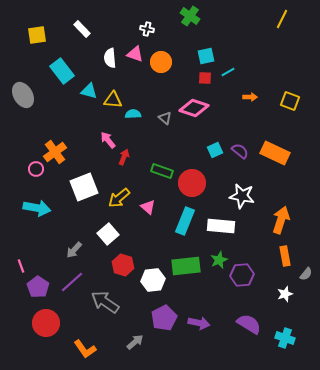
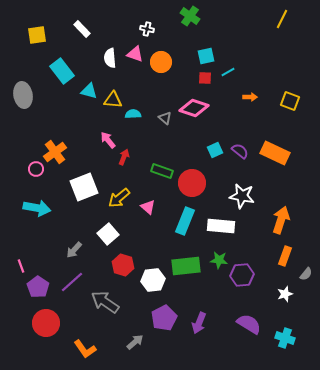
gray ellipse at (23, 95): rotated 20 degrees clockwise
orange rectangle at (285, 256): rotated 30 degrees clockwise
green star at (219, 260): rotated 30 degrees clockwise
purple arrow at (199, 323): rotated 100 degrees clockwise
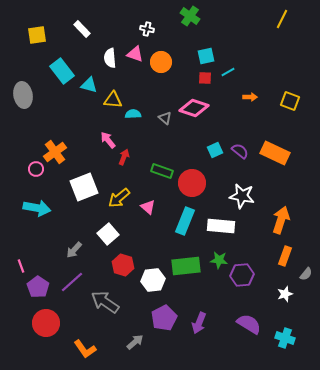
cyan triangle at (89, 91): moved 6 px up
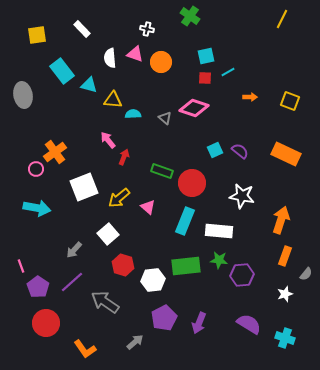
orange rectangle at (275, 153): moved 11 px right, 1 px down
white rectangle at (221, 226): moved 2 px left, 5 px down
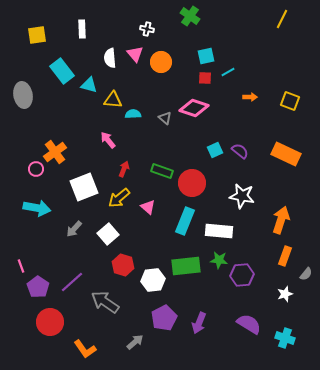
white rectangle at (82, 29): rotated 42 degrees clockwise
pink triangle at (135, 54): rotated 30 degrees clockwise
red arrow at (124, 157): moved 12 px down
gray arrow at (74, 250): moved 21 px up
red circle at (46, 323): moved 4 px right, 1 px up
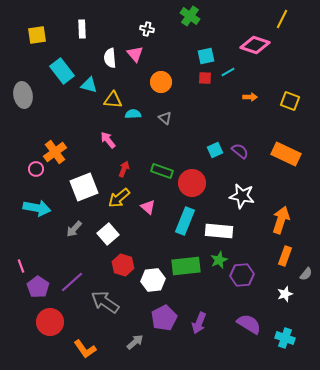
orange circle at (161, 62): moved 20 px down
pink diamond at (194, 108): moved 61 px right, 63 px up
green star at (219, 260): rotated 30 degrees counterclockwise
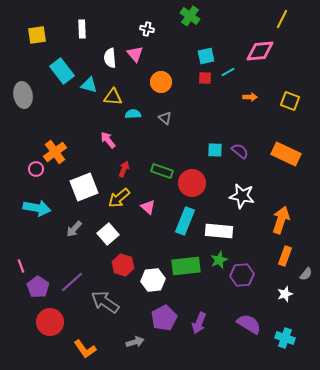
pink diamond at (255, 45): moved 5 px right, 6 px down; rotated 24 degrees counterclockwise
yellow triangle at (113, 100): moved 3 px up
cyan square at (215, 150): rotated 28 degrees clockwise
gray arrow at (135, 342): rotated 24 degrees clockwise
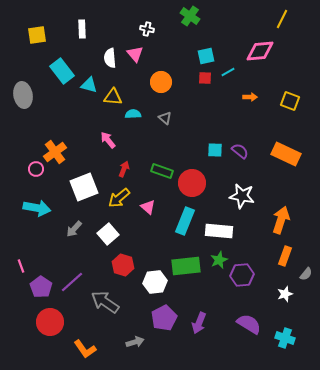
white hexagon at (153, 280): moved 2 px right, 2 px down
purple pentagon at (38, 287): moved 3 px right
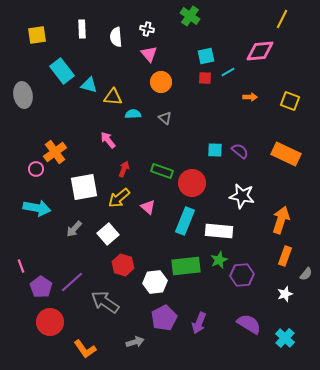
pink triangle at (135, 54): moved 14 px right
white semicircle at (110, 58): moved 6 px right, 21 px up
white square at (84, 187): rotated 12 degrees clockwise
cyan cross at (285, 338): rotated 24 degrees clockwise
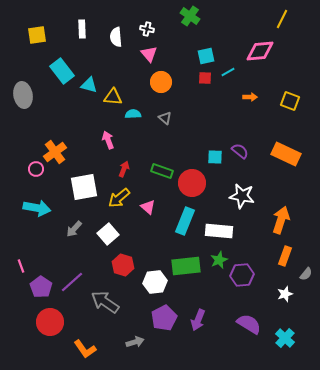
pink arrow at (108, 140): rotated 18 degrees clockwise
cyan square at (215, 150): moved 7 px down
purple arrow at (199, 323): moved 1 px left, 3 px up
